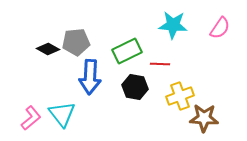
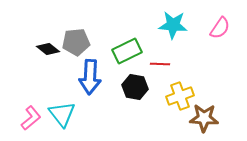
black diamond: rotated 10 degrees clockwise
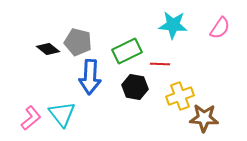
gray pentagon: moved 2 px right; rotated 20 degrees clockwise
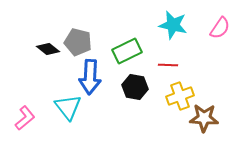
cyan star: rotated 8 degrees clockwise
red line: moved 8 px right, 1 px down
cyan triangle: moved 6 px right, 7 px up
pink L-shape: moved 6 px left
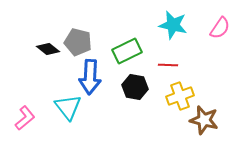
brown star: moved 2 px down; rotated 12 degrees clockwise
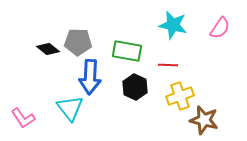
gray pentagon: rotated 12 degrees counterclockwise
green rectangle: rotated 36 degrees clockwise
black hexagon: rotated 15 degrees clockwise
cyan triangle: moved 2 px right, 1 px down
pink L-shape: moved 2 px left; rotated 95 degrees clockwise
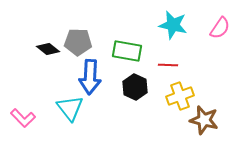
pink L-shape: rotated 10 degrees counterclockwise
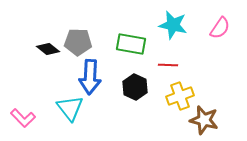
green rectangle: moved 4 px right, 7 px up
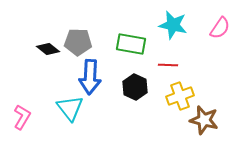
pink L-shape: moved 1 px left, 1 px up; rotated 105 degrees counterclockwise
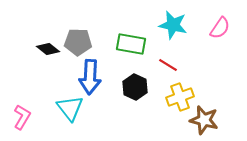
red line: rotated 30 degrees clockwise
yellow cross: moved 1 px down
